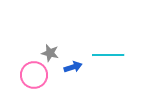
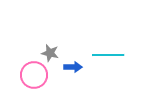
blue arrow: rotated 18 degrees clockwise
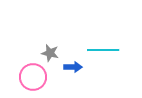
cyan line: moved 5 px left, 5 px up
pink circle: moved 1 px left, 2 px down
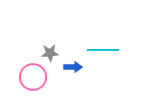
gray star: rotated 18 degrees counterclockwise
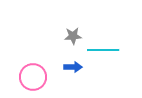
gray star: moved 23 px right, 17 px up
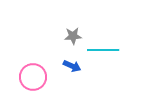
blue arrow: moved 1 px left, 1 px up; rotated 24 degrees clockwise
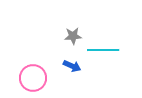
pink circle: moved 1 px down
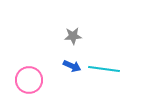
cyan line: moved 1 px right, 19 px down; rotated 8 degrees clockwise
pink circle: moved 4 px left, 2 px down
